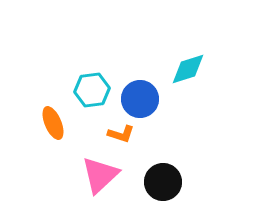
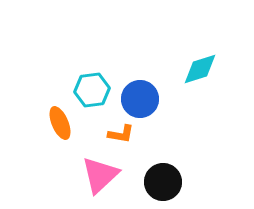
cyan diamond: moved 12 px right
orange ellipse: moved 7 px right
orange L-shape: rotated 8 degrees counterclockwise
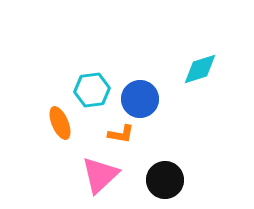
black circle: moved 2 px right, 2 px up
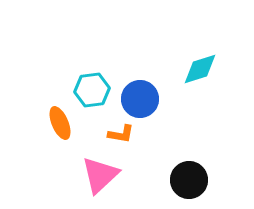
black circle: moved 24 px right
